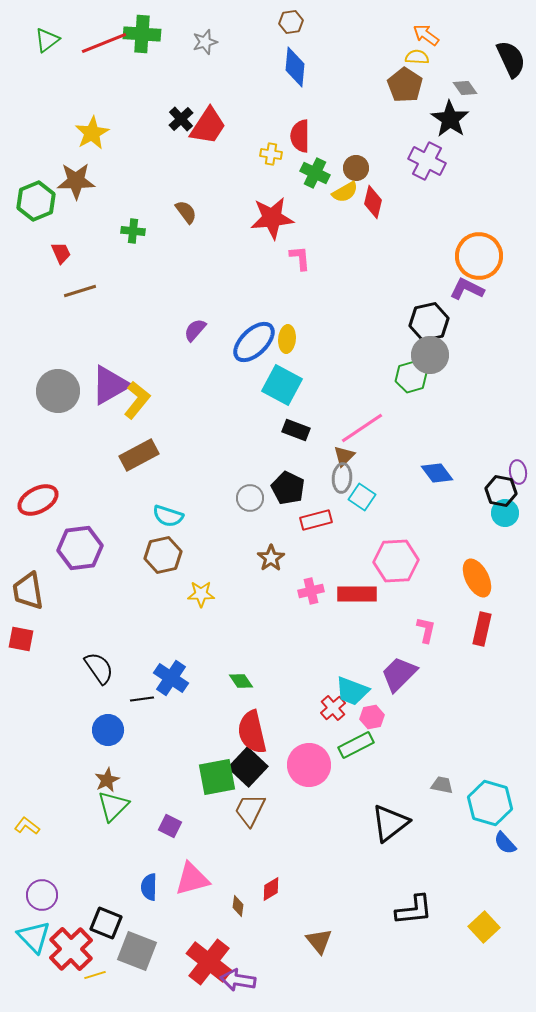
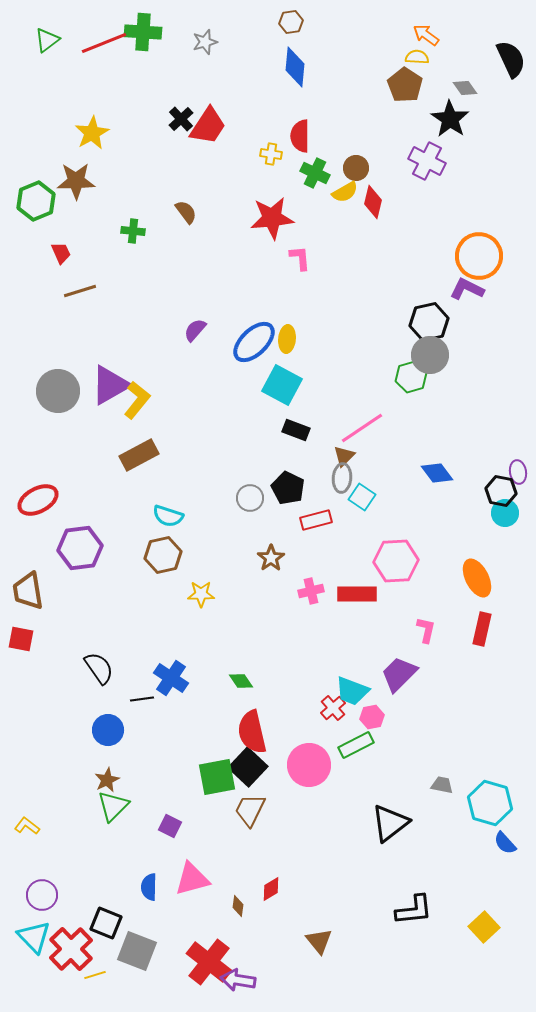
green cross at (142, 34): moved 1 px right, 2 px up
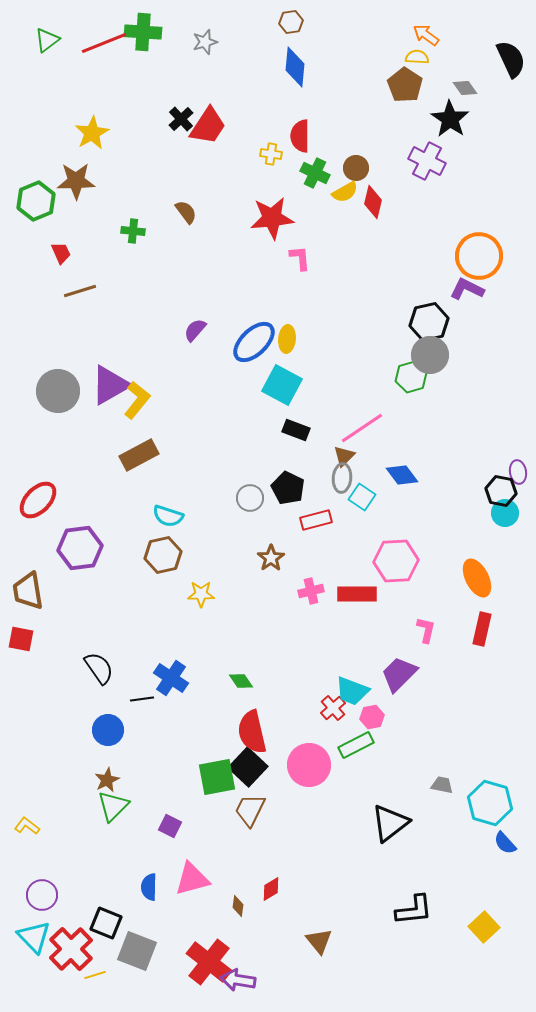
blue diamond at (437, 473): moved 35 px left, 2 px down
red ellipse at (38, 500): rotated 18 degrees counterclockwise
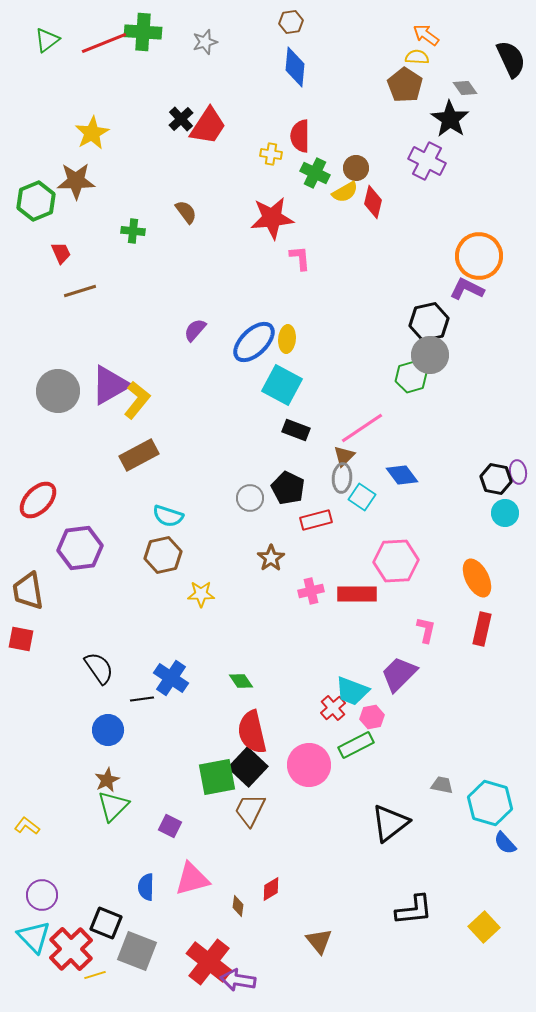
black hexagon at (501, 491): moved 5 px left, 12 px up
blue semicircle at (149, 887): moved 3 px left
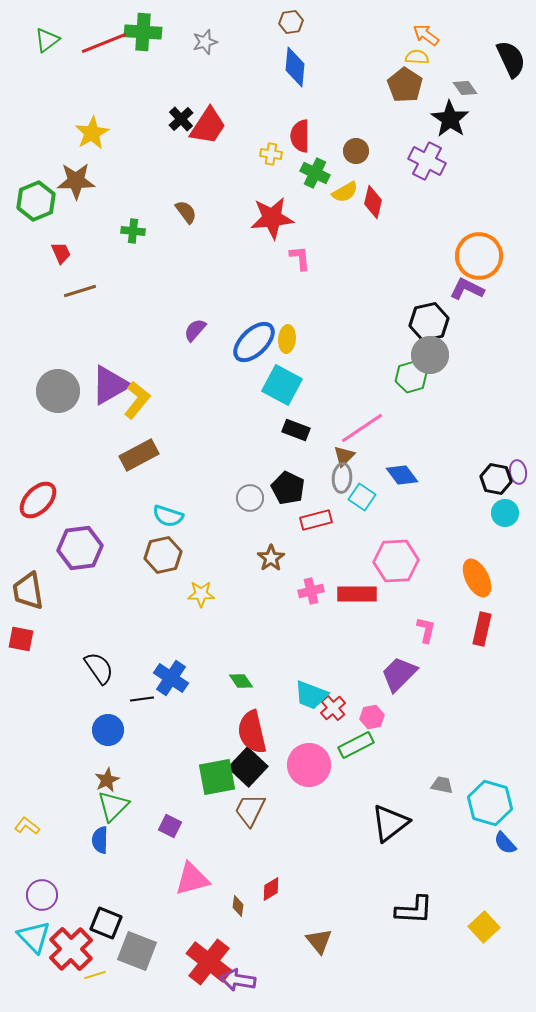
brown circle at (356, 168): moved 17 px up
cyan trapezoid at (352, 691): moved 41 px left, 4 px down
blue semicircle at (146, 887): moved 46 px left, 47 px up
black L-shape at (414, 910): rotated 9 degrees clockwise
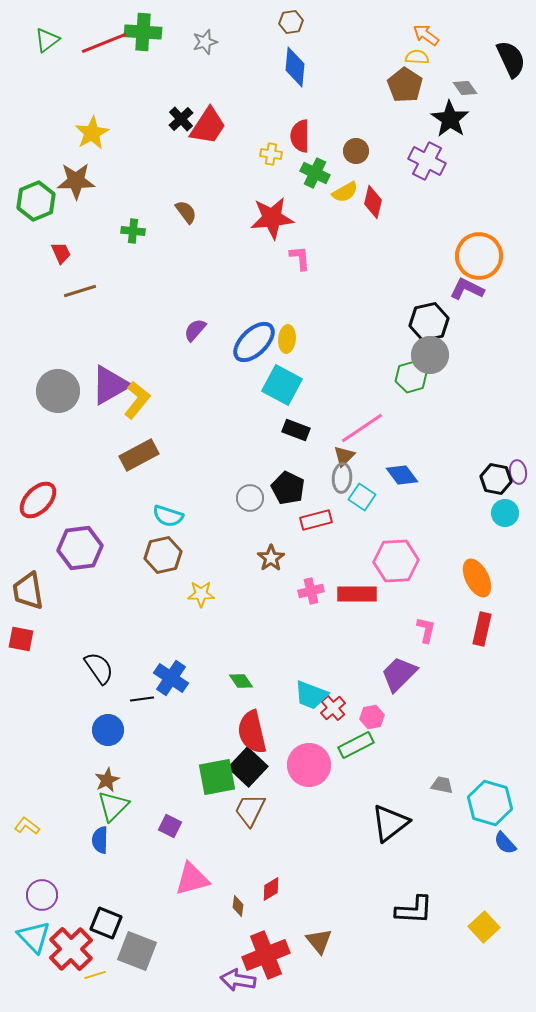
red cross at (209, 962): moved 57 px right, 7 px up; rotated 30 degrees clockwise
